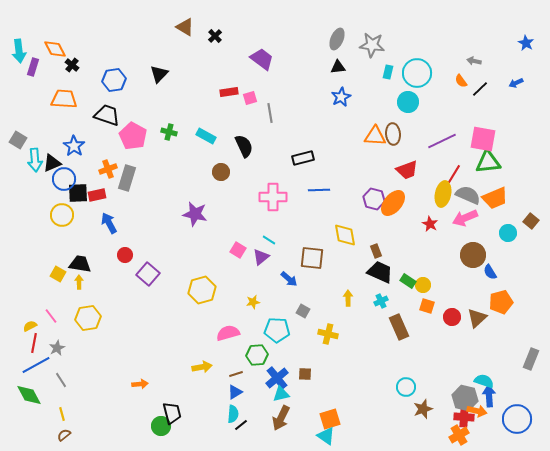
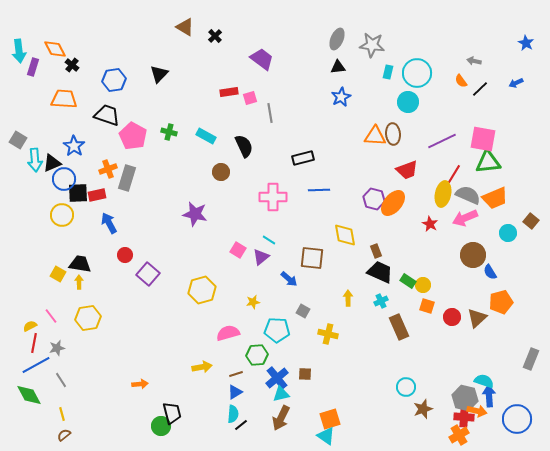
gray star at (57, 348): rotated 14 degrees clockwise
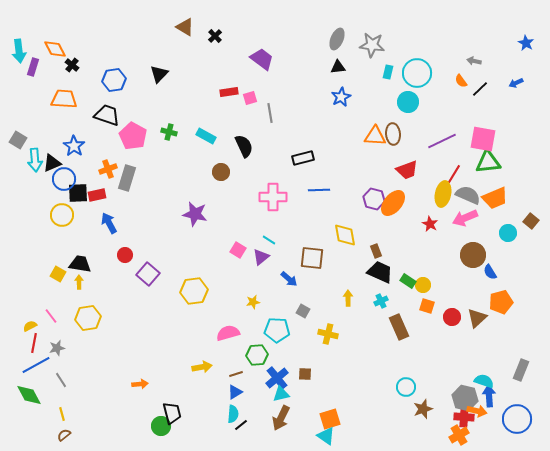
yellow hexagon at (202, 290): moved 8 px left, 1 px down; rotated 8 degrees clockwise
gray rectangle at (531, 359): moved 10 px left, 11 px down
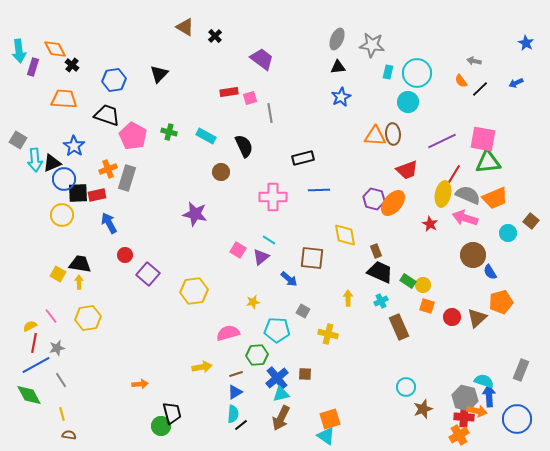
pink arrow at (465, 218): rotated 40 degrees clockwise
brown semicircle at (64, 435): moved 5 px right; rotated 48 degrees clockwise
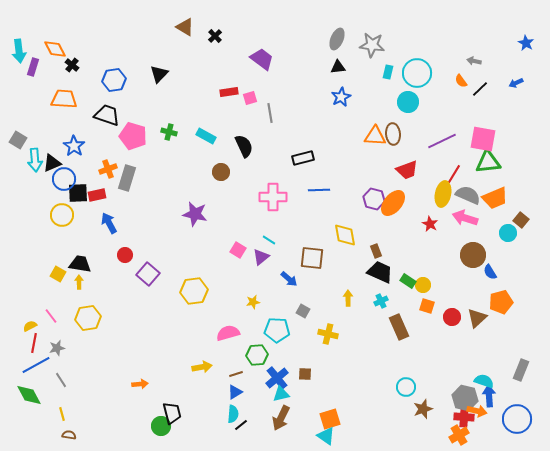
pink pentagon at (133, 136): rotated 12 degrees counterclockwise
brown square at (531, 221): moved 10 px left, 1 px up
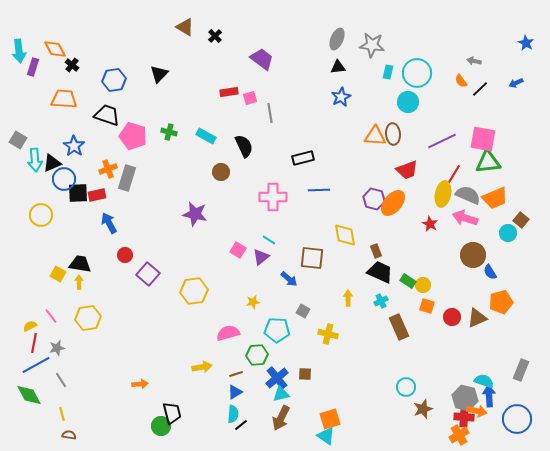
yellow circle at (62, 215): moved 21 px left
brown triangle at (477, 318): rotated 20 degrees clockwise
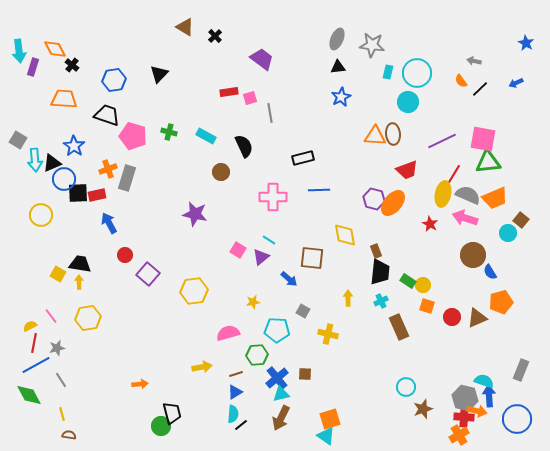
black trapezoid at (380, 272): rotated 72 degrees clockwise
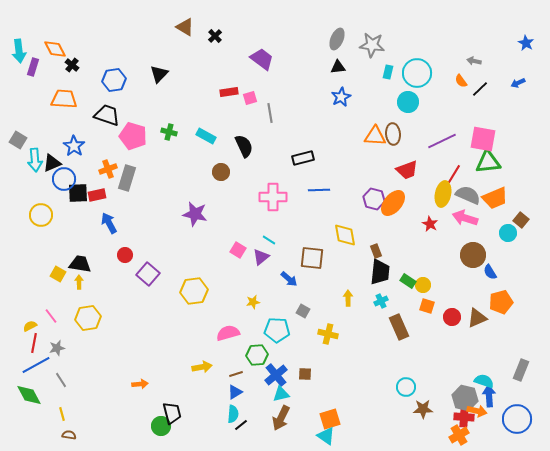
blue arrow at (516, 83): moved 2 px right
blue cross at (277, 378): moved 1 px left, 3 px up
brown star at (423, 409): rotated 18 degrees clockwise
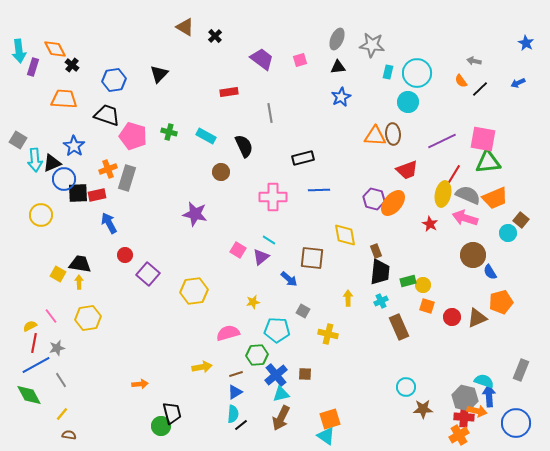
pink square at (250, 98): moved 50 px right, 38 px up
green rectangle at (408, 281): rotated 49 degrees counterclockwise
yellow line at (62, 414): rotated 56 degrees clockwise
blue circle at (517, 419): moved 1 px left, 4 px down
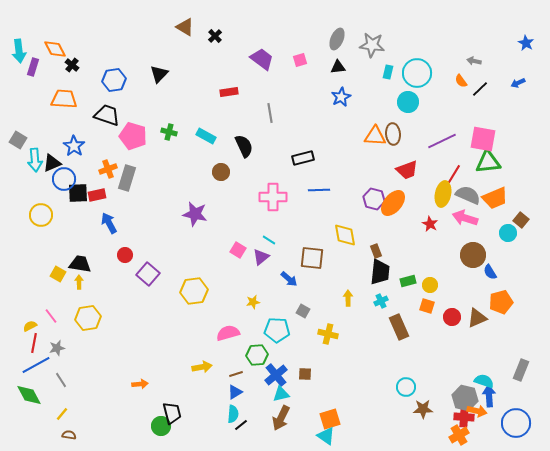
yellow circle at (423, 285): moved 7 px right
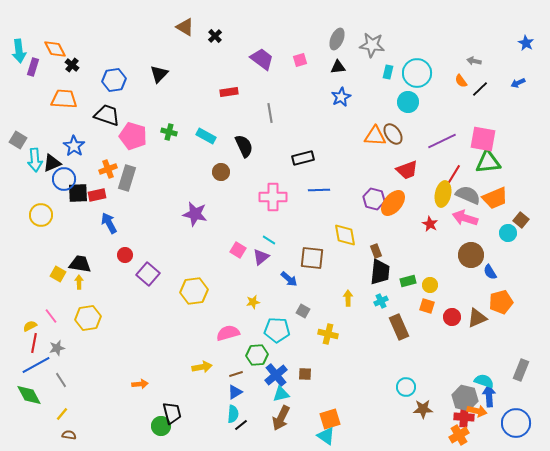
brown ellipse at (393, 134): rotated 30 degrees counterclockwise
brown circle at (473, 255): moved 2 px left
